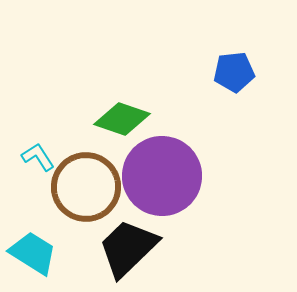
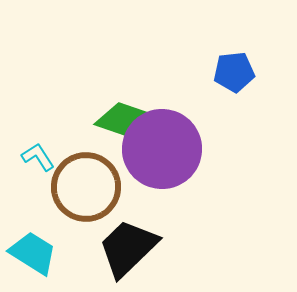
purple circle: moved 27 px up
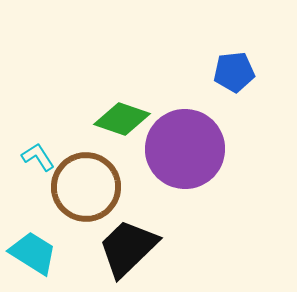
purple circle: moved 23 px right
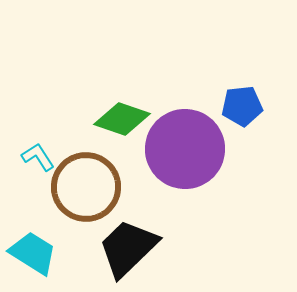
blue pentagon: moved 8 px right, 34 px down
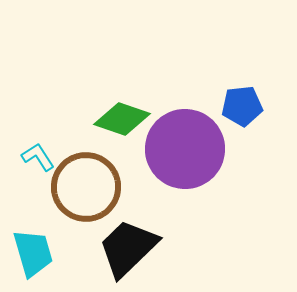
cyan trapezoid: rotated 42 degrees clockwise
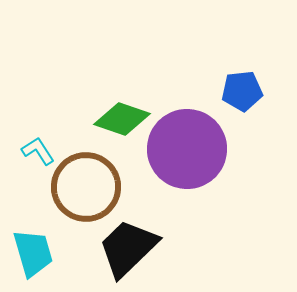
blue pentagon: moved 15 px up
purple circle: moved 2 px right
cyan L-shape: moved 6 px up
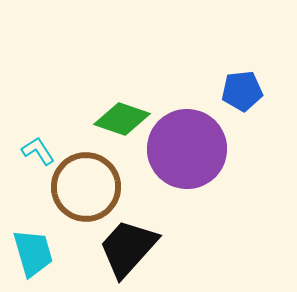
black trapezoid: rotated 4 degrees counterclockwise
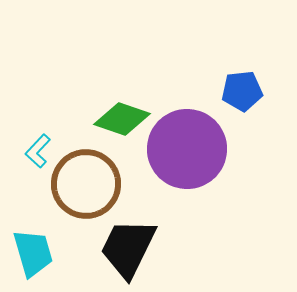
cyan L-shape: rotated 104 degrees counterclockwise
brown circle: moved 3 px up
black trapezoid: rotated 16 degrees counterclockwise
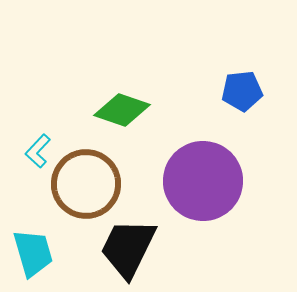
green diamond: moved 9 px up
purple circle: moved 16 px right, 32 px down
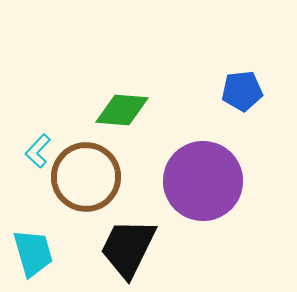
green diamond: rotated 14 degrees counterclockwise
brown circle: moved 7 px up
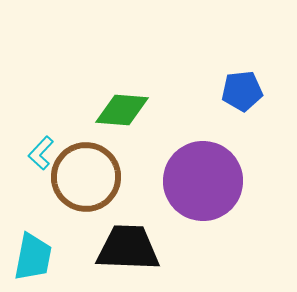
cyan L-shape: moved 3 px right, 2 px down
black trapezoid: rotated 66 degrees clockwise
cyan trapezoid: moved 4 px down; rotated 27 degrees clockwise
